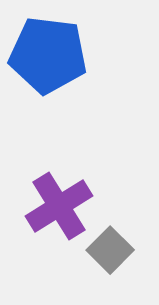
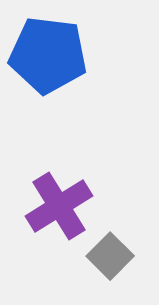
gray square: moved 6 px down
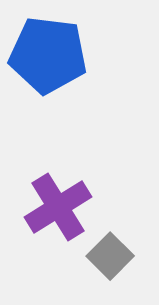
purple cross: moved 1 px left, 1 px down
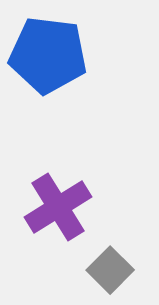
gray square: moved 14 px down
